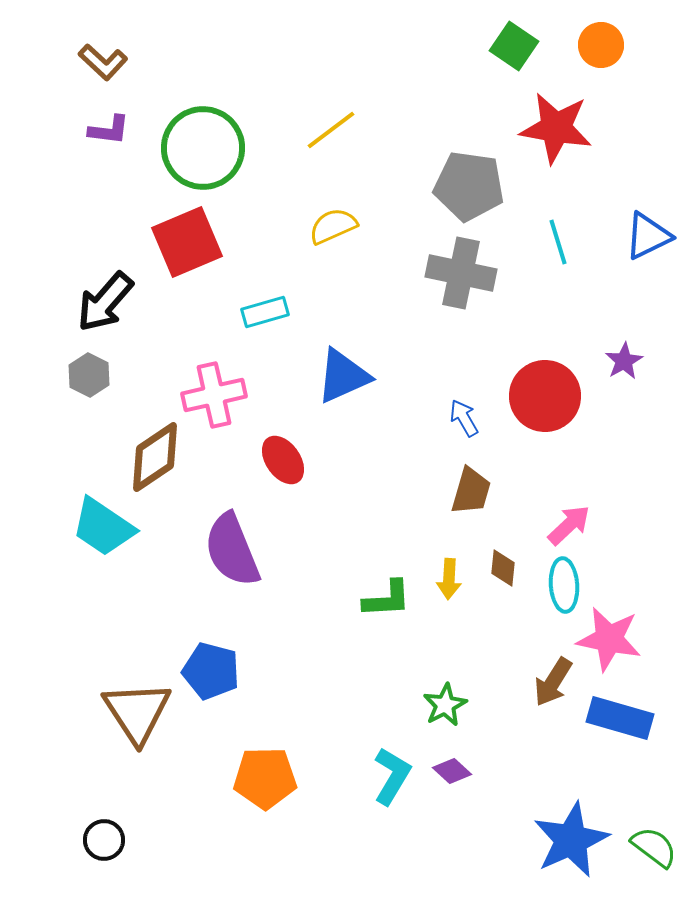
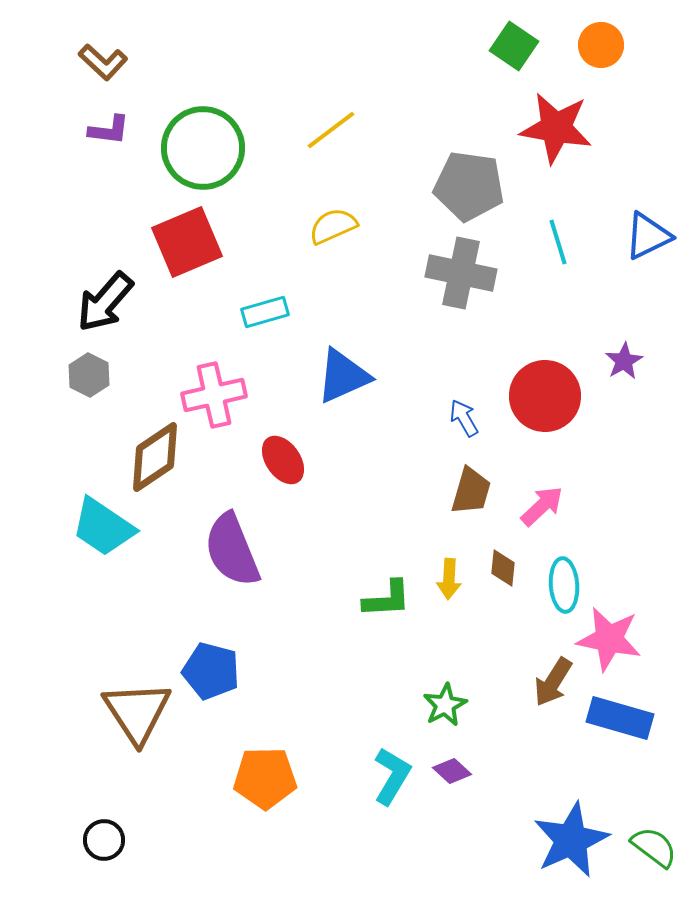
pink arrow at (569, 525): moved 27 px left, 19 px up
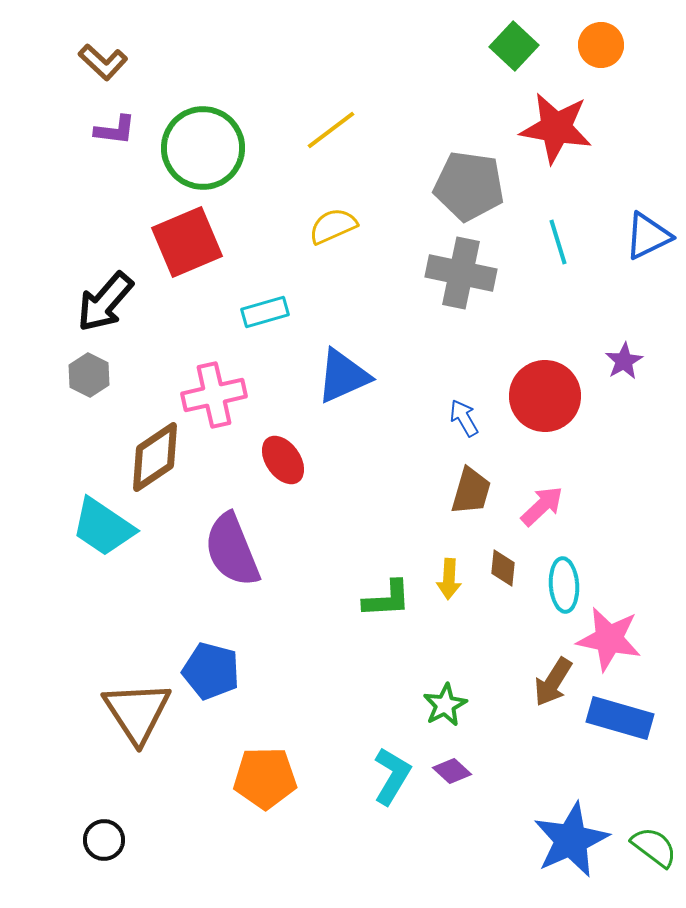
green square at (514, 46): rotated 9 degrees clockwise
purple L-shape at (109, 130): moved 6 px right
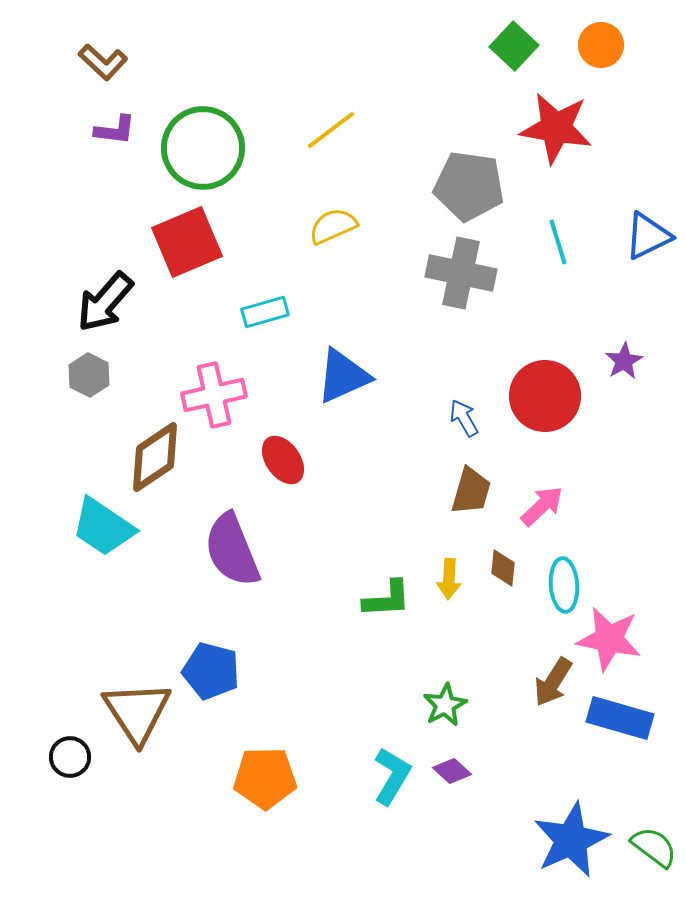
black circle at (104, 840): moved 34 px left, 83 px up
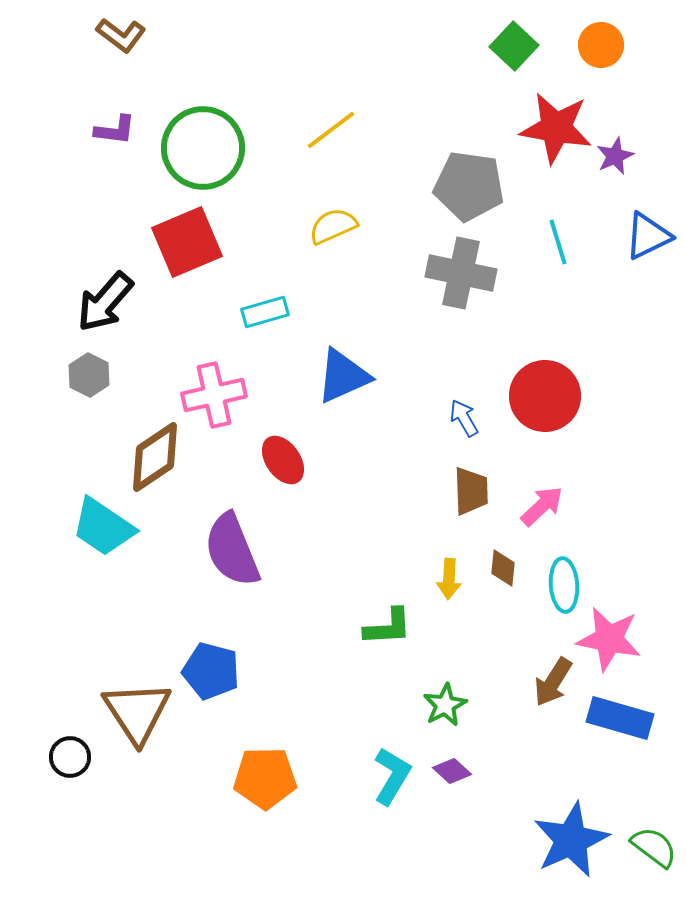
brown L-shape at (103, 62): moved 18 px right, 27 px up; rotated 6 degrees counterclockwise
purple star at (624, 361): moved 9 px left, 205 px up; rotated 6 degrees clockwise
brown trapezoid at (471, 491): rotated 18 degrees counterclockwise
green L-shape at (387, 599): moved 1 px right, 28 px down
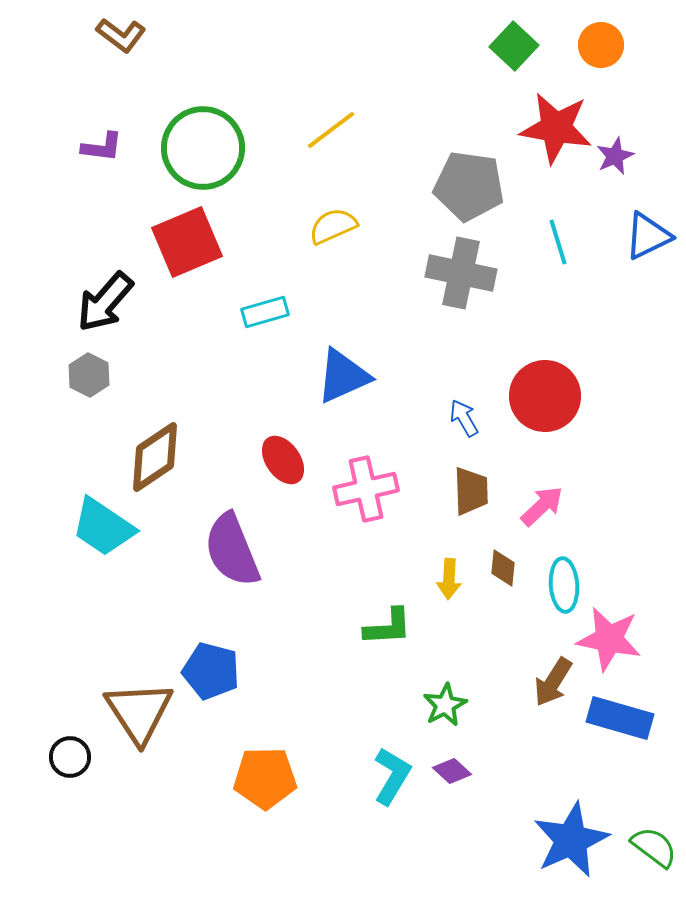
purple L-shape at (115, 130): moved 13 px left, 17 px down
pink cross at (214, 395): moved 152 px right, 94 px down
brown triangle at (137, 712): moved 2 px right
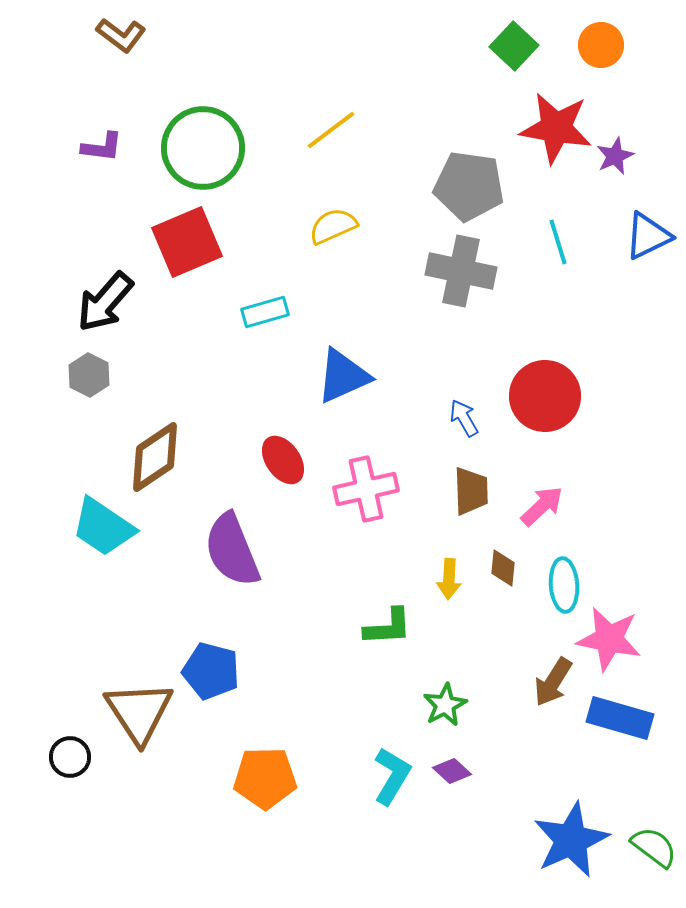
gray cross at (461, 273): moved 2 px up
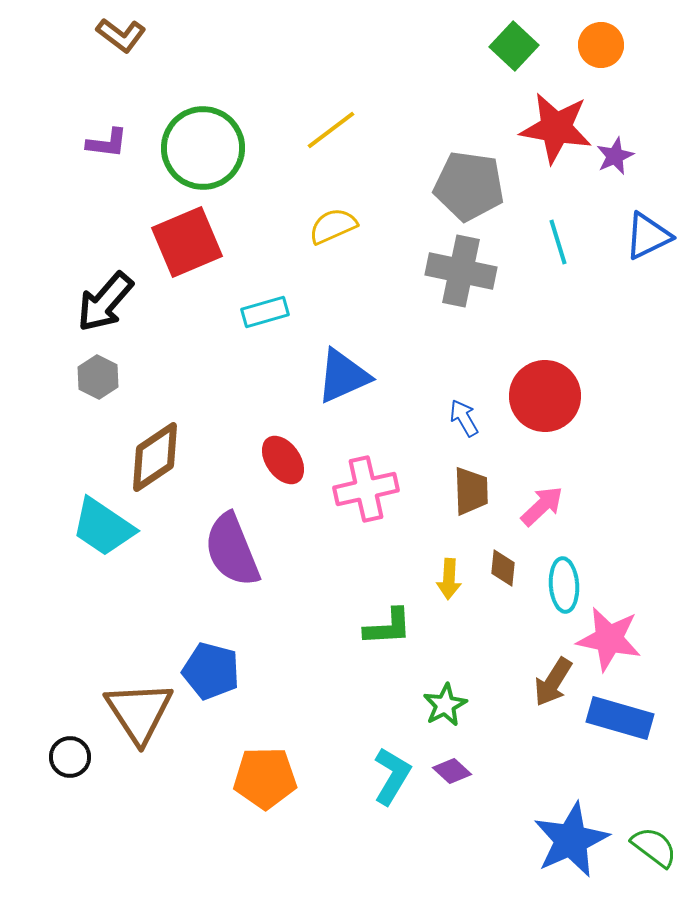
purple L-shape at (102, 147): moved 5 px right, 4 px up
gray hexagon at (89, 375): moved 9 px right, 2 px down
